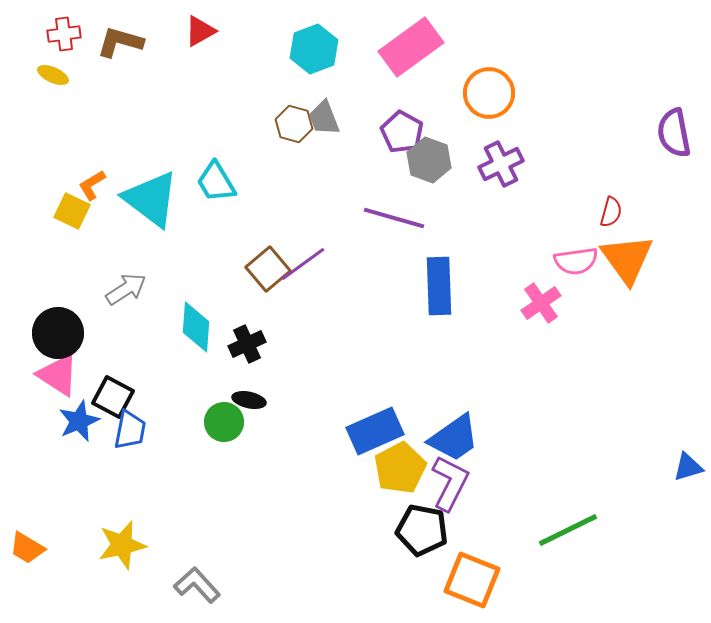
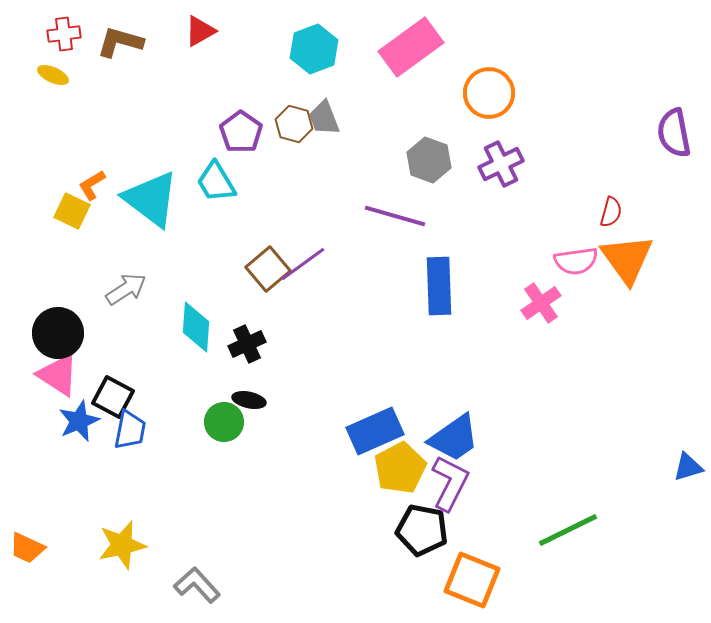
purple pentagon at (402, 132): moved 161 px left; rotated 6 degrees clockwise
purple line at (394, 218): moved 1 px right, 2 px up
orange trapezoid at (27, 548): rotated 6 degrees counterclockwise
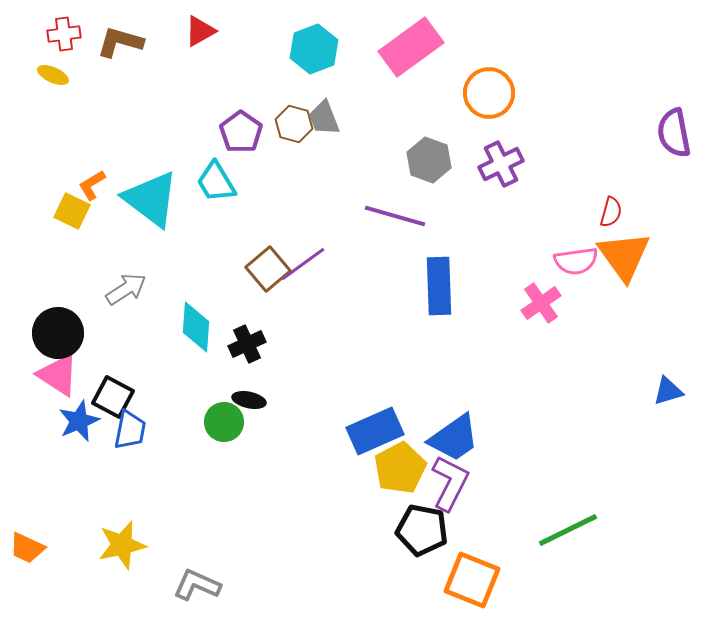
orange triangle at (627, 259): moved 3 px left, 3 px up
blue triangle at (688, 467): moved 20 px left, 76 px up
gray L-shape at (197, 585): rotated 24 degrees counterclockwise
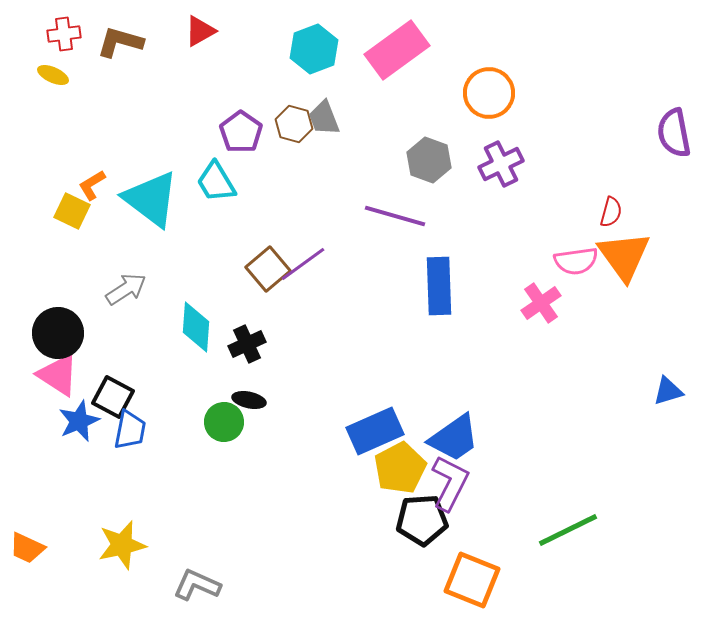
pink rectangle at (411, 47): moved 14 px left, 3 px down
black pentagon at (422, 530): moved 10 px up; rotated 15 degrees counterclockwise
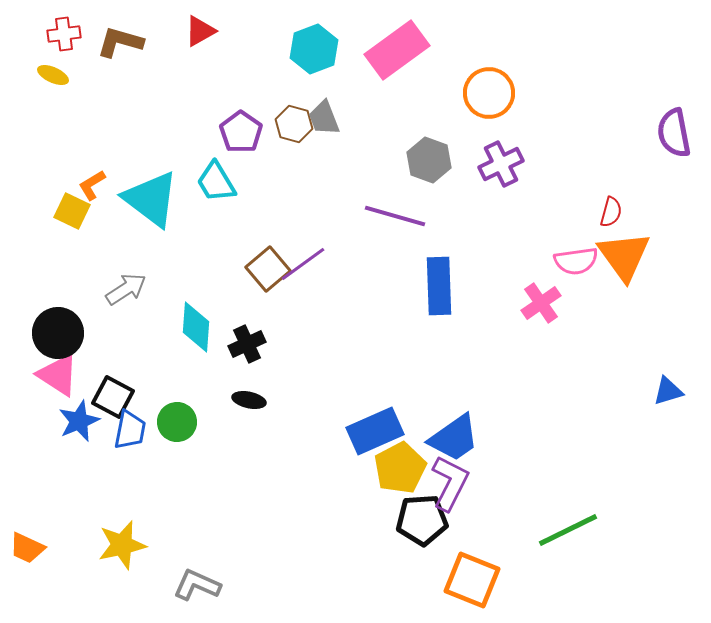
green circle at (224, 422): moved 47 px left
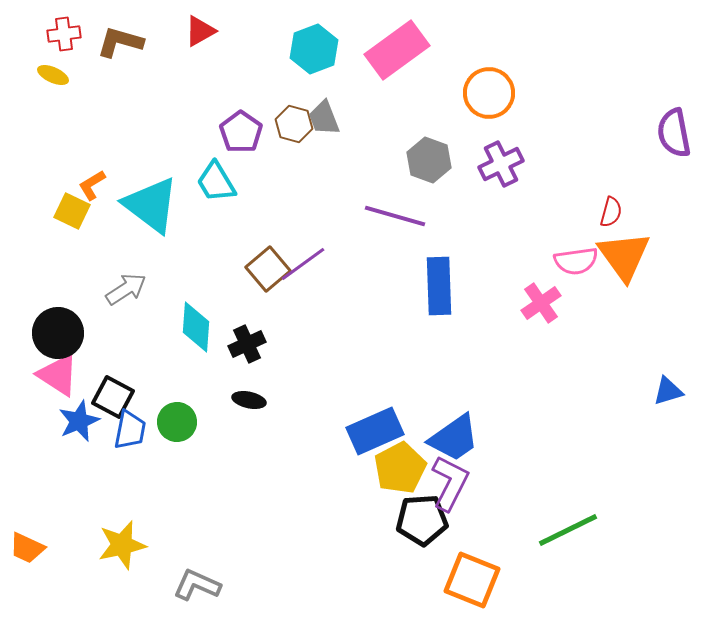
cyan triangle at (151, 199): moved 6 px down
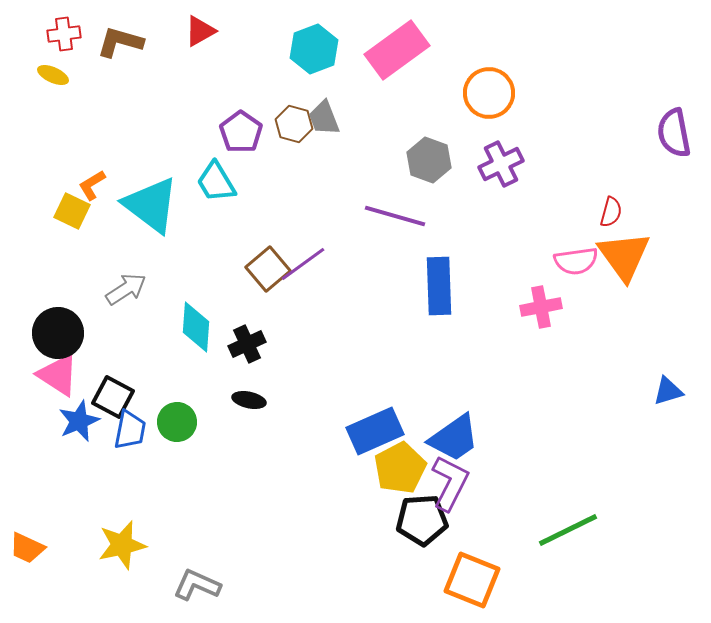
pink cross at (541, 303): moved 4 px down; rotated 24 degrees clockwise
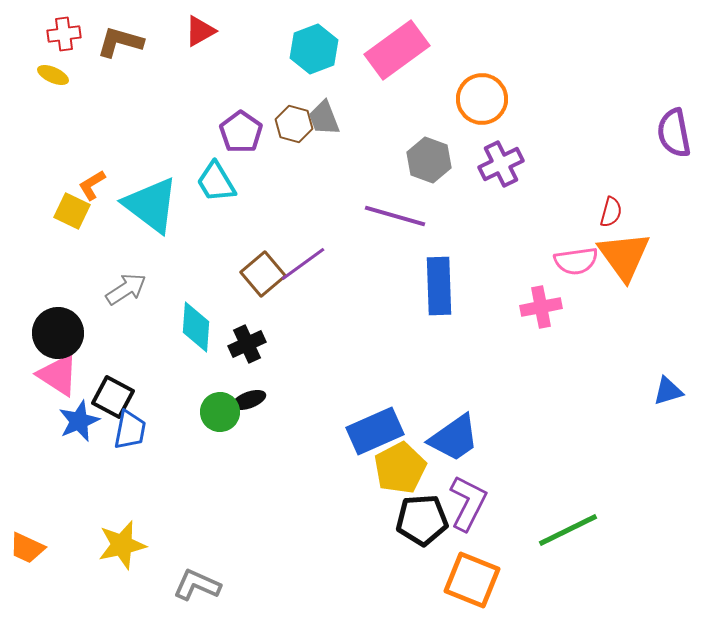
orange circle at (489, 93): moved 7 px left, 6 px down
brown square at (268, 269): moved 5 px left, 5 px down
black ellipse at (249, 400): rotated 32 degrees counterclockwise
green circle at (177, 422): moved 43 px right, 10 px up
purple L-shape at (450, 483): moved 18 px right, 20 px down
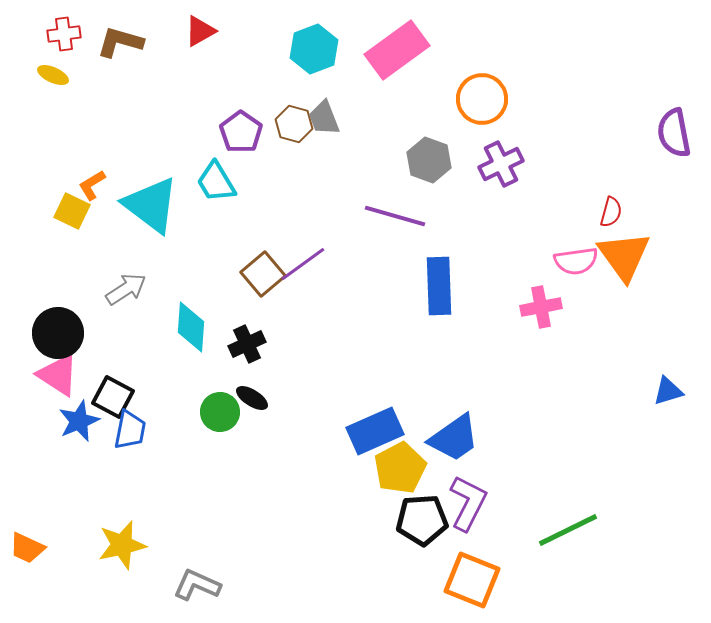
cyan diamond at (196, 327): moved 5 px left
black ellipse at (249, 400): moved 3 px right, 2 px up; rotated 52 degrees clockwise
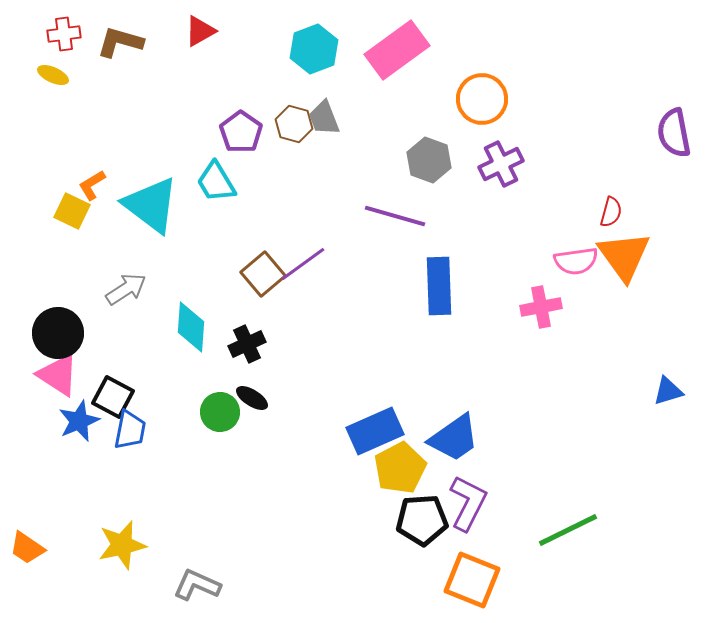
orange trapezoid at (27, 548): rotated 9 degrees clockwise
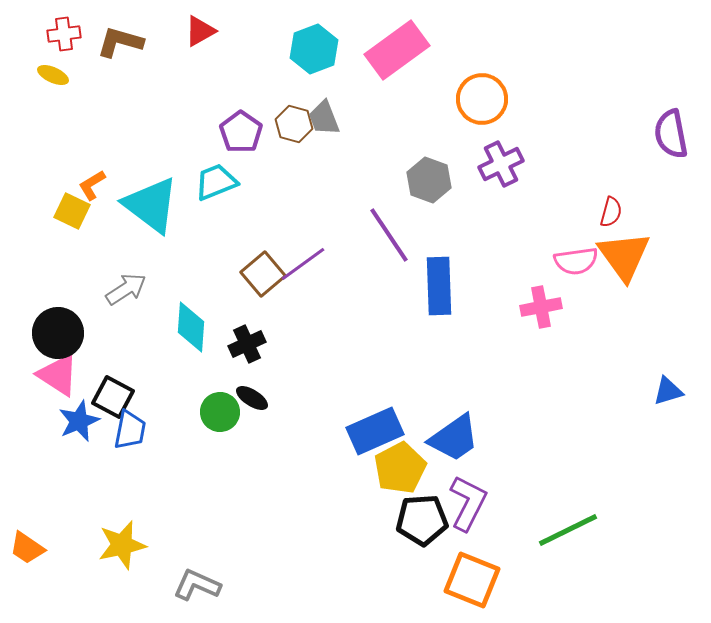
purple semicircle at (674, 133): moved 3 px left, 1 px down
gray hexagon at (429, 160): moved 20 px down
cyan trapezoid at (216, 182): rotated 99 degrees clockwise
purple line at (395, 216): moved 6 px left, 19 px down; rotated 40 degrees clockwise
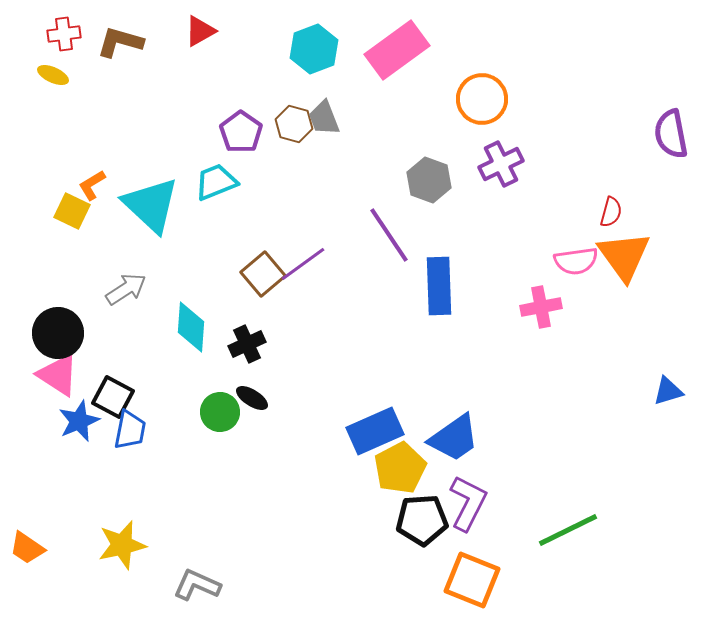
cyan triangle at (151, 205): rotated 6 degrees clockwise
